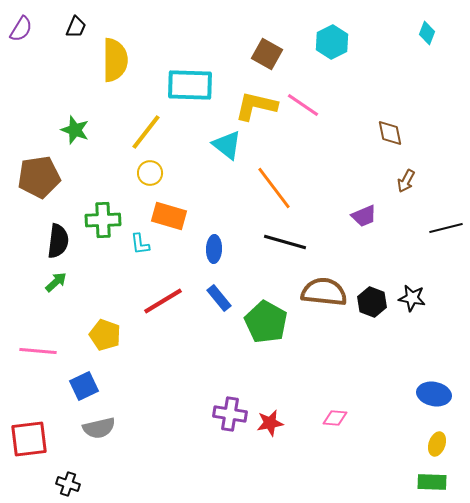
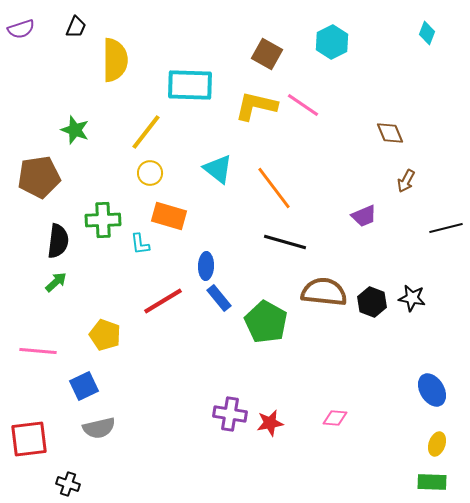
purple semicircle at (21, 29): rotated 40 degrees clockwise
brown diamond at (390, 133): rotated 12 degrees counterclockwise
cyan triangle at (227, 145): moved 9 px left, 24 px down
blue ellipse at (214, 249): moved 8 px left, 17 px down
blue ellipse at (434, 394): moved 2 px left, 4 px up; rotated 48 degrees clockwise
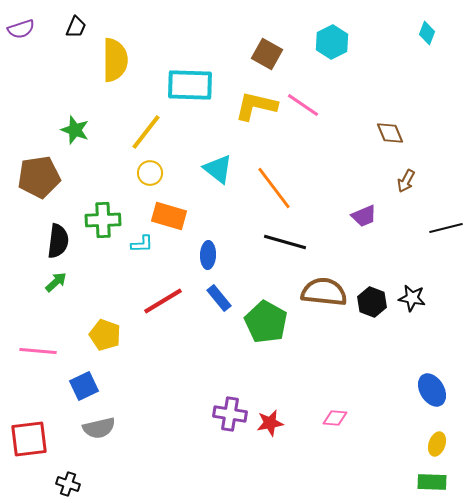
cyan L-shape at (140, 244): moved 2 px right; rotated 85 degrees counterclockwise
blue ellipse at (206, 266): moved 2 px right, 11 px up
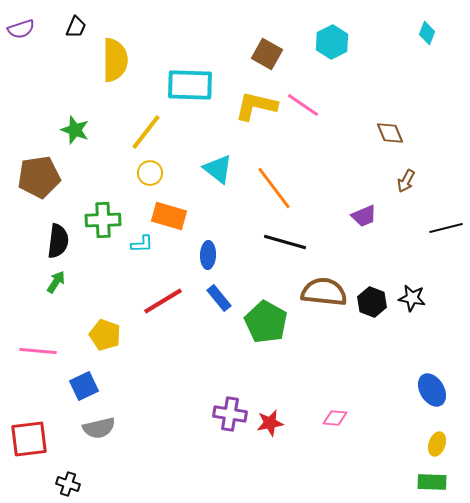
green arrow at (56, 282): rotated 15 degrees counterclockwise
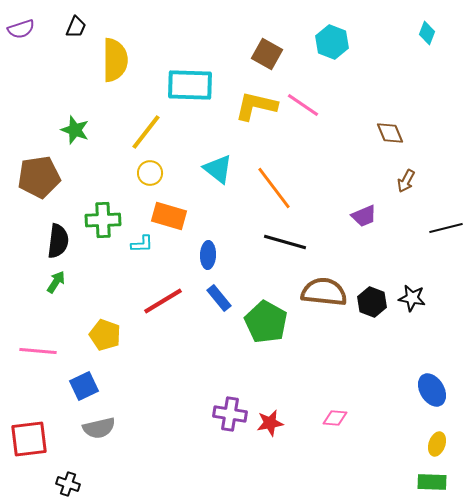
cyan hexagon at (332, 42): rotated 12 degrees counterclockwise
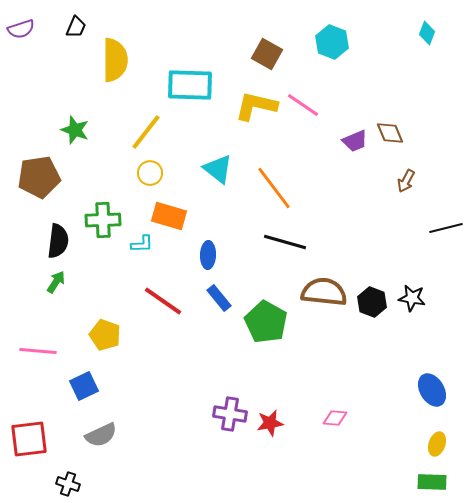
purple trapezoid at (364, 216): moved 9 px left, 75 px up
red line at (163, 301): rotated 66 degrees clockwise
gray semicircle at (99, 428): moved 2 px right, 7 px down; rotated 12 degrees counterclockwise
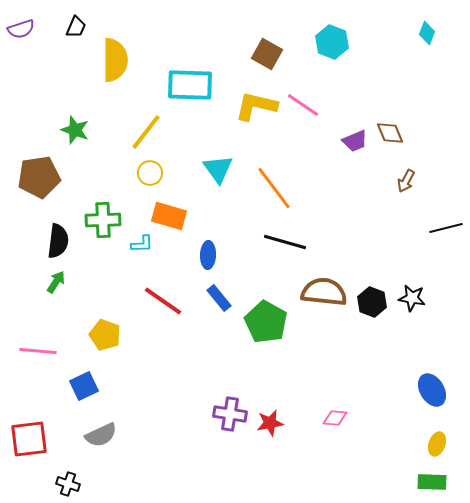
cyan triangle at (218, 169): rotated 16 degrees clockwise
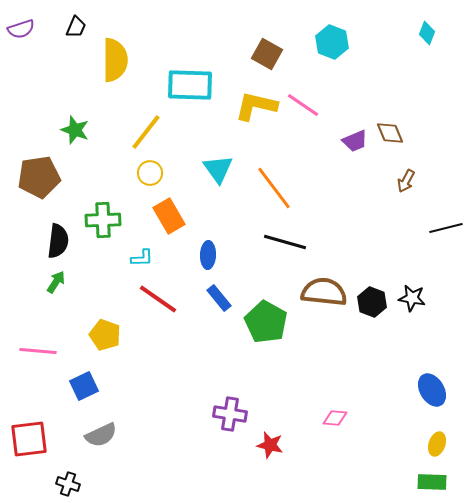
orange rectangle at (169, 216): rotated 44 degrees clockwise
cyan L-shape at (142, 244): moved 14 px down
red line at (163, 301): moved 5 px left, 2 px up
red star at (270, 423): moved 22 px down; rotated 24 degrees clockwise
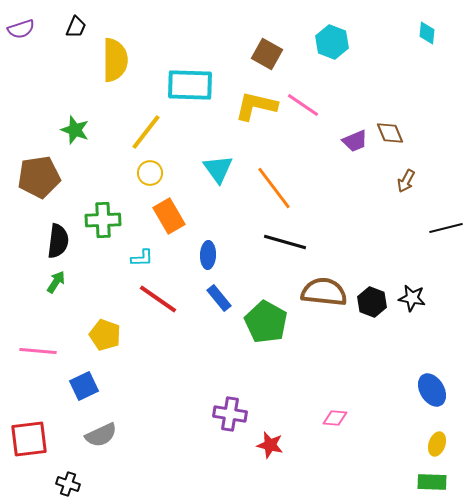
cyan diamond at (427, 33): rotated 15 degrees counterclockwise
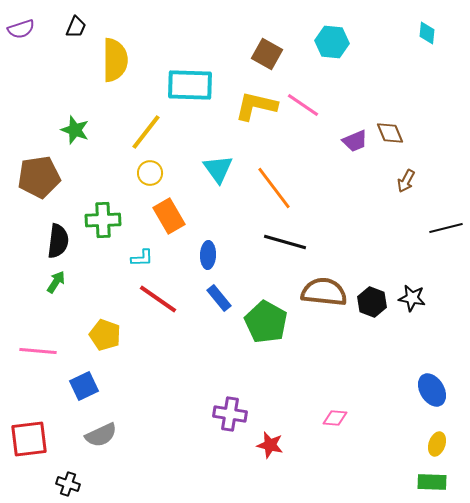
cyan hexagon at (332, 42): rotated 16 degrees counterclockwise
